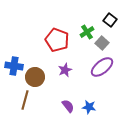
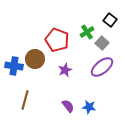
brown circle: moved 18 px up
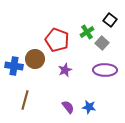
purple ellipse: moved 3 px right, 3 px down; rotated 40 degrees clockwise
purple semicircle: moved 1 px down
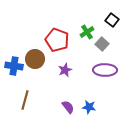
black square: moved 2 px right
gray square: moved 1 px down
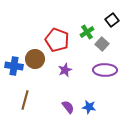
black square: rotated 16 degrees clockwise
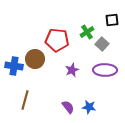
black square: rotated 32 degrees clockwise
red pentagon: rotated 15 degrees counterclockwise
purple star: moved 7 px right
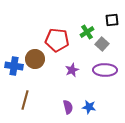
purple semicircle: rotated 24 degrees clockwise
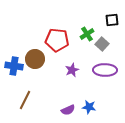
green cross: moved 2 px down
brown line: rotated 12 degrees clockwise
purple semicircle: moved 3 px down; rotated 80 degrees clockwise
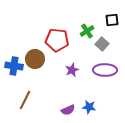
green cross: moved 3 px up
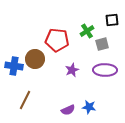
gray square: rotated 32 degrees clockwise
